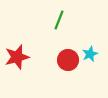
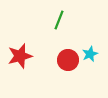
red star: moved 3 px right, 1 px up
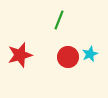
red star: moved 1 px up
red circle: moved 3 px up
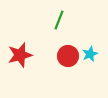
red circle: moved 1 px up
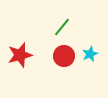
green line: moved 3 px right, 7 px down; rotated 18 degrees clockwise
red circle: moved 4 px left
